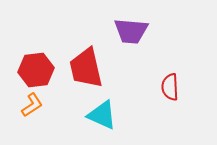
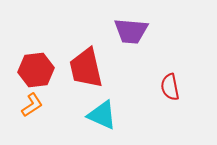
red semicircle: rotated 8 degrees counterclockwise
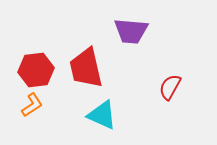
red semicircle: rotated 40 degrees clockwise
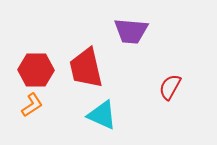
red hexagon: rotated 8 degrees clockwise
